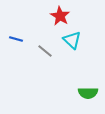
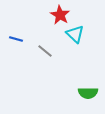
red star: moved 1 px up
cyan triangle: moved 3 px right, 6 px up
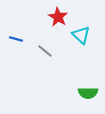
red star: moved 2 px left, 2 px down
cyan triangle: moved 6 px right, 1 px down
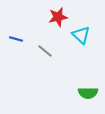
red star: rotated 30 degrees clockwise
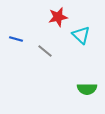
green semicircle: moved 1 px left, 4 px up
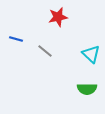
cyan triangle: moved 10 px right, 19 px down
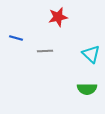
blue line: moved 1 px up
gray line: rotated 42 degrees counterclockwise
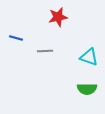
cyan triangle: moved 2 px left, 3 px down; rotated 24 degrees counterclockwise
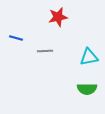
cyan triangle: rotated 30 degrees counterclockwise
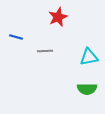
red star: rotated 12 degrees counterclockwise
blue line: moved 1 px up
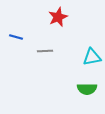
cyan triangle: moved 3 px right
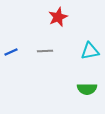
blue line: moved 5 px left, 15 px down; rotated 40 degrees counterclockwise
cyan triangle: moved 2 px left, 6 px up
